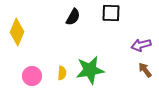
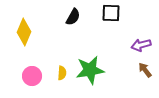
yellow diamond: moved 7 px right
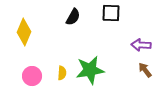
purple arrow: rotated 18 degrees clockwise
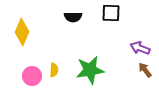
black semicircle: rotated 60 degrees clockwise
yellow diamond: moved 2 px left
purple arrow: moved 1 px left, 3 px down; rotated 18 degrees clockwise
yellow semicircle: moved 8 px left, 3 px up
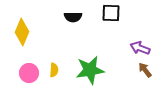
pink circle: moved 3 px left, 3 px up
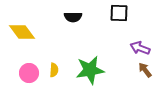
black square: moved 8 px right
yellow diamond: rotated 60 degrees counterclockwise
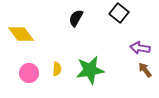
black square: rotated 36 degrees clockwise
black semicircle: moved 3 px right, 1 px down; rotated 120 degrees clockwise
yellow diamond: moved 1 px left, 2 px down
purple arrow: rotated 12 degrees counterclockwise
yellow semicircle: moved 3 px right, 1 px up
